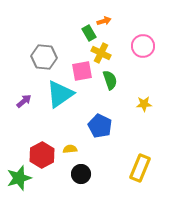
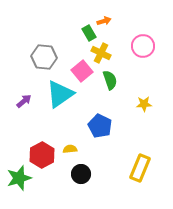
pink square: rotated 30 degrees counterclockwise
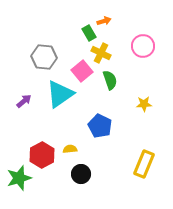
yellow rectangle: moved 4 px right, 4 px up
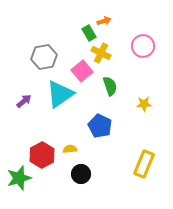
gray hexagon: rotated 15 degrees counterclockwise
green semicircle: moved 6 px down
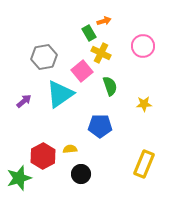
blue pentagon: rotated 25 degrees counterclockwise
red hexagon: moved 1 px right, 1 px down
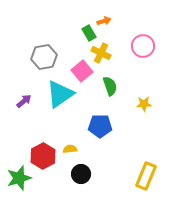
yellow rectangle: moved 2 px right, 12 px down
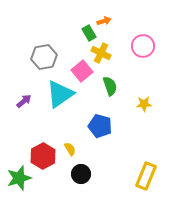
blue pentagon: rotated 15 degrees clockwise
yellow semicircle: rotated 64 degrees clockwise
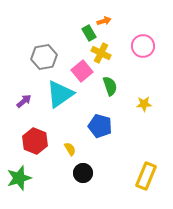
red hexagon: moved 8 px left, 15 px up; rotated 10 degrees counterclockwise
black circle: moved 2 px right, 1 px up
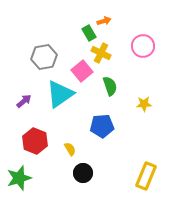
blue pentagon: moved 2 px right; rotated 20 degrees counterclockwise
